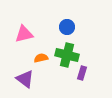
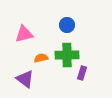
blue circle: moved 2 px up
green cross: rotated 15 degrees counterclockwise
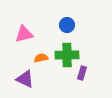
purple triangle: rotated 12 degrees counterclockwise
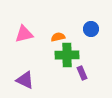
blue circle: moved 24 px right, 4 px down
orange semicircle: moved 17 px right, 21 px up
purple rectangle: rotated 40 degrees counterclockwise
purple triangle: moved 1 px down
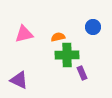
blue circle: moved 2 px right, 2 px up
purple triangle: moved 6 px left
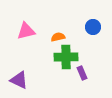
pink triangle: moved 2 px right, 3 px up
green cross: moved 1 px left, 2 px down
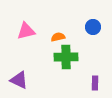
purple rectangle: moved 13 px right, 10 px down; rotated 24 degrees clockwise
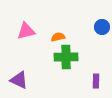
blue circle: moved 9 px right
purple rectangle: moved 1 px right, 2 px up
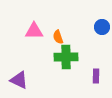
pink triangle: moved 8 px right; rotated 12 degrees clockwise
orange semicircle: rotated 96 degrees counterclockwise
purple rectangle: moved 5 px up
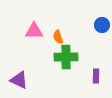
blue circle: moved 2 px up
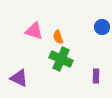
blue circle: moved 2 px down
pink triangle: rotated 18 degrees clockwise
green cross: moved 5 px left, 2 px down; rotated 25 degrees clockwise
purple triangle: moved 2 px up
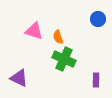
blue circle: moved 4 px left, 8 px up
green cross: moved 3 px right
purple rectangle: moved 4 px down
